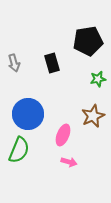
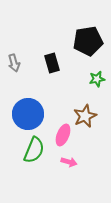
green star: moved 1 px left
brown star: moved 8 px left
green semicircle: moved 15 px right
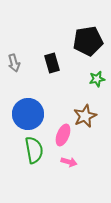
green semicircle: rotated 32 degrees counterclockwise
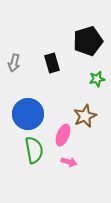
black pentagon: rotated 8 degrees counterclockwise
gray arrow: rotated 30 degrees clockwise
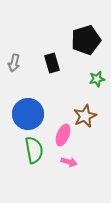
black pentagon: moved 2 px left, 1 px up
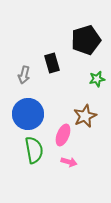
gray arrow: moved 10 px right, 12 px down
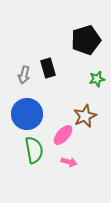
black rectangle: moved 4 px left, 5 px down
blue circle: moved 1 px left
pink ellipse: rotated 20 degrees clockwise
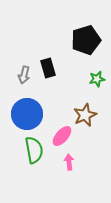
brown star: moved 1 px up
pink ellipse: moved 1 px left, 1 px down
pink arrow: rotated 112 degrees counterclockwise
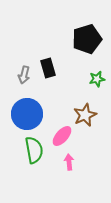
black pentagon: moved 1 px right, 1 px up
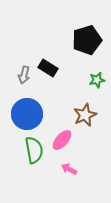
black pentagon: moved 1 px down
black rectangle: rotated 42 degrees counterclockwise
green star: moved 1 px down
pink ellipse: moved 4 px down
pink arrow: moved 7 px down; rotated 56 degrees counterclockwise
